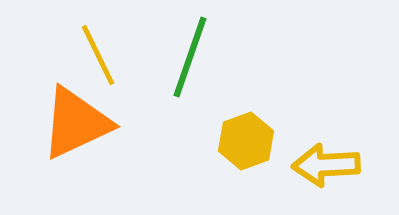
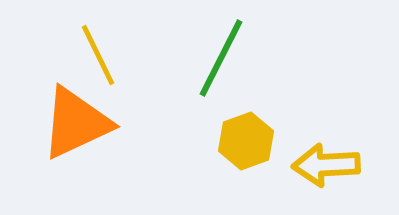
green line: moved 31 px right, 1 px down; rotated 8 degrees clockwise
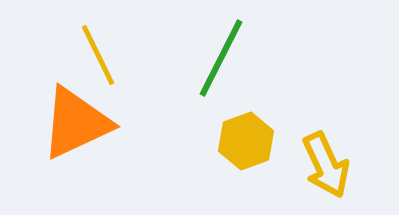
yellow arrow: rotated 112 degrees counterclockwise
